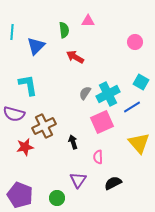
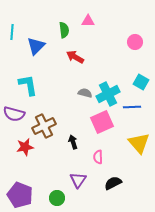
gray semicircle: rotated 72 degrees clockwise
blue line: rotated 30 degrees clockwise
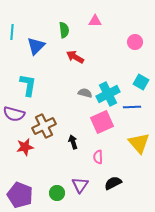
pink triangle: moved 7 px right
cyan L-shape: rotated 20 degrees clockwise
purple triangle: moved 2 px right, 5 px down
green circle: moved 5 px up
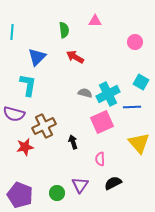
blue triangle: moved 1 px right, 11 px down
pink semicircle: moved 2 px right, 2 px down
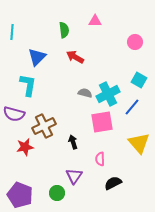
cyan square: moved 2 px left, 2 px up
blue line: rotated 48 degrees counterclockwise
pink square: rotated 15 degrees clockwise
purple triangle: moved 6 px left, 9 px up
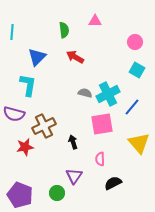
cyan square: moved 2 px left, 10 px up
pink square: moved 2 px down
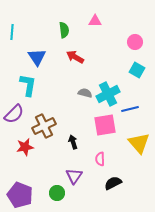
blue triangle: rotated 18 degrees counterclockwise
blue line: moved 2 px left, 2 px down; rotated 36 degrees clockwise
purple semicircle: rotated 60 degrees counterclockwise
pink square: moved 3 px right, 1 px down
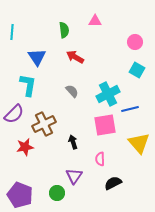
gray semicircle: moved 13 px left, 2 px up; rotated 32 degrees clockwise
brown cross: moved 2 px up
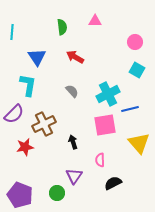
green semicircle: moved 2 px left, 3 px up
pink semicircle: moved 1 px down
